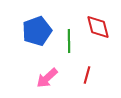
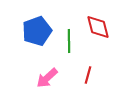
red line: moved 1 px right
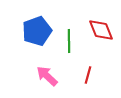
red diamond: moved 3 px right, 3 px down; rotated 8 degrees counterclockwise
pink arrow: moved 2 px up; rotated 85 degrees clockwise
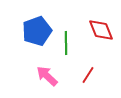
green line: moved 3 px left, 2 px down
red line: rotated 18 degrees clockwise
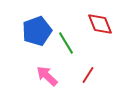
red diamond: moved 1 px left, 6 px up
green line: rotated 30 degrees counterclockwise
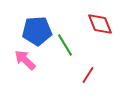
blue pentagon: rotated 16 degrees clockwise
green line: moved 1 px left, 2 px down
pink arrow: moved 22 px left, 16 px up
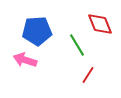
green line: moved 12 px right
pink arrow: rotated 25 degrees counterclockwise
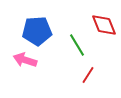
red diamond: moved 4 px right, 1 px down
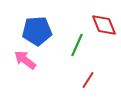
green line: rotated 55 degrees clockwise
pink arrow: rotated 20 degrees clockwise
red line: moved 5 px down
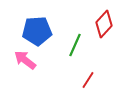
red diamond: moved 1 px up; rotated 64 degrees clockwise
green line: moved 2 px left
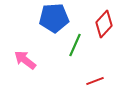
blue pentagon: moved 17 px right, 13 px up
red line: moved 7 px right, 1 px down; rotated 36 degrees clockwise
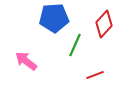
pink arrow: moved 1 px right, 1 px down
red line: moved 6 px up
